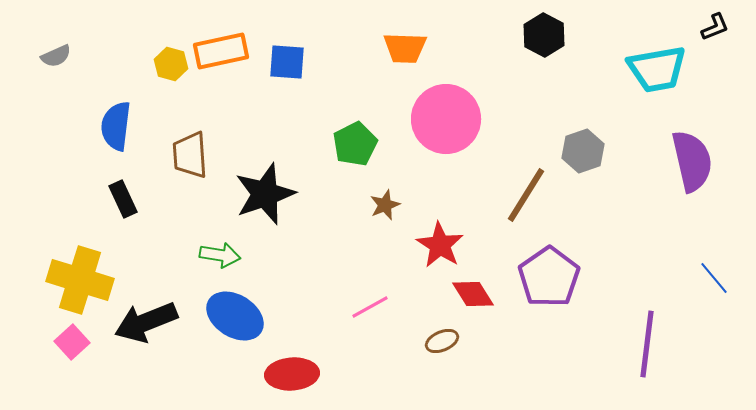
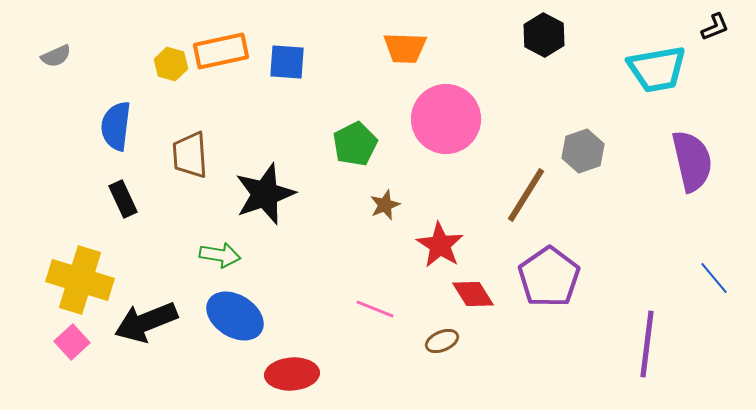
pink line: moved 5 px right, 2 px down; rotated 51 degrees clockwise
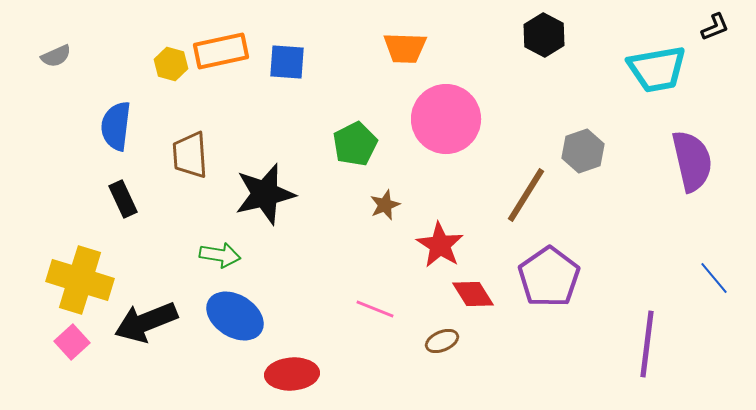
black star: rotated 6 degrees clockwise
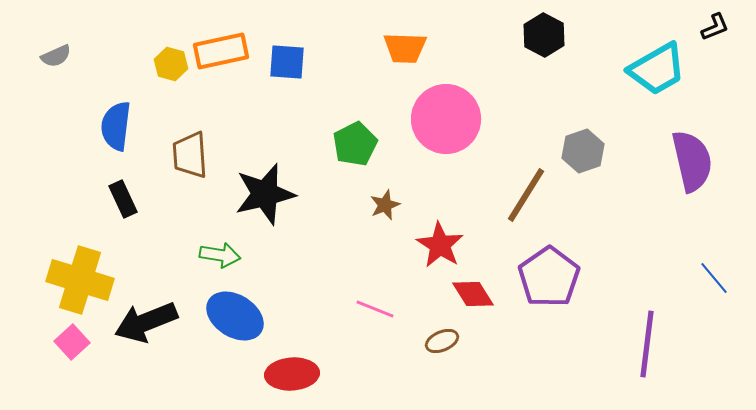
cyan trapezoid: rotated 20 degrees counterclockwise
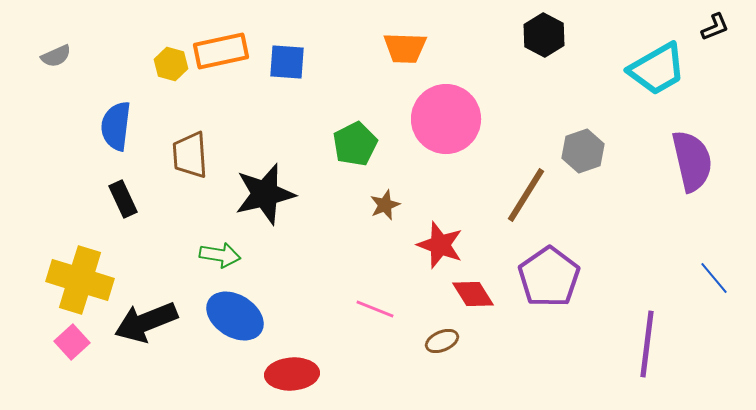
red star: rotated 12 degrees counterclockwise
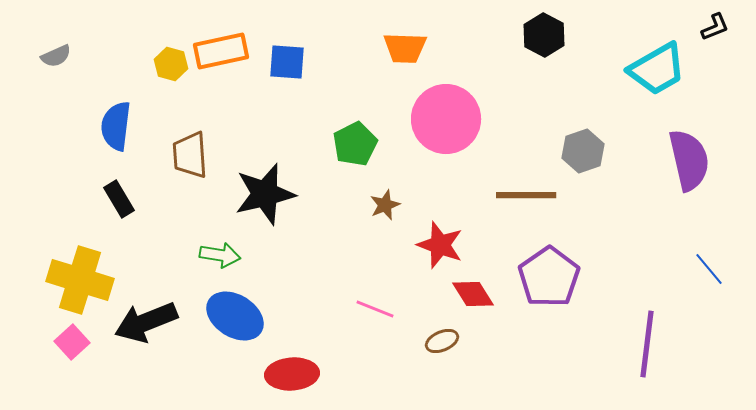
purple semicircle: moved 3 px left, 1 px up
brown line: rotated 58 degrees clockwise
black rectangle: moved 4 px left; rotated 6 degrees counterclockwise
blue line: moved 5 px left, 9 px up
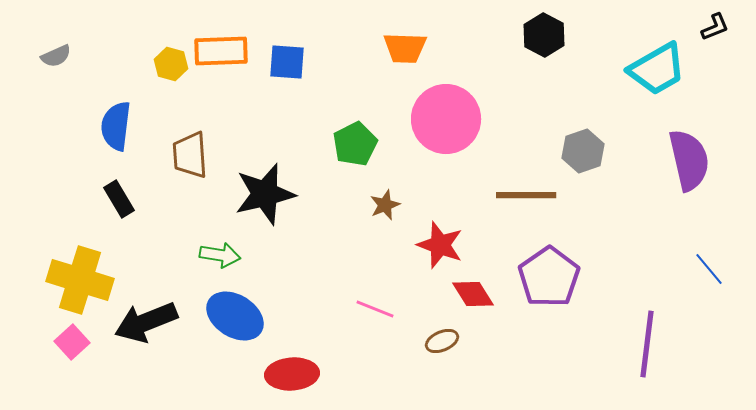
orange rectangle: rotated 10 degrees clockwise
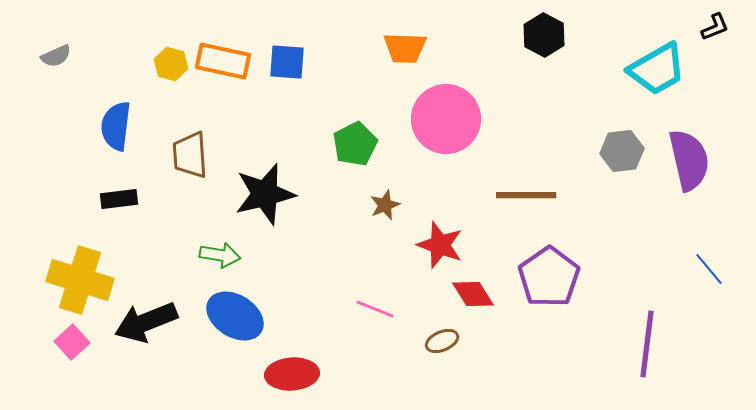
orange rectangle: moved 2 px right, 10 px down; rotated 14 degrees clockwise
gray hexagon: moved 39 px right; rotated 12 degrees clockwise
black rectangle: rotated 66 degrees counterclockwise
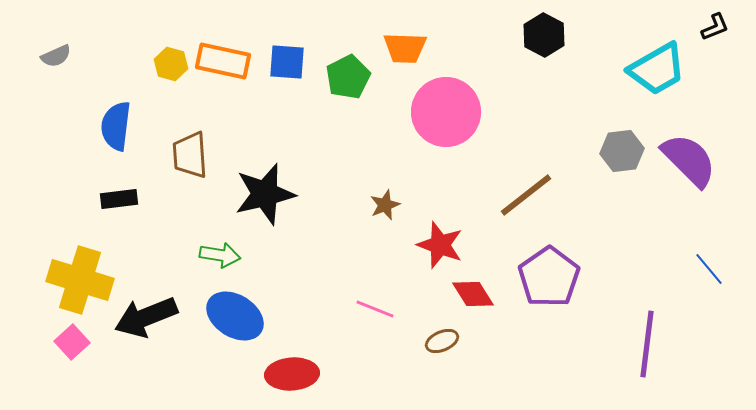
pink circle: moved 7 px up
green pentagon: moved 7 px left, 67 px up
purple semicircle: rotated 32 degrees counterclockwise
brown line: rotated 38 degrees counterclockwise
black arrow: moved 5 px up
